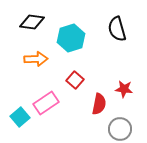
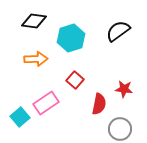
black diamond: moved 2 px right, 1 px up
black semicircle: moved 1 px right, 2 px down; rotated 70 degrees clockwise
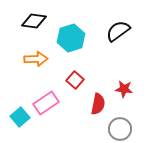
red semicircle: moved 1 px left
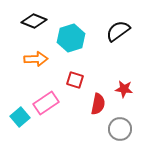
black diamond: rotated 15 degrees clockwise
red square: rotated 24 degrees counterclockwise
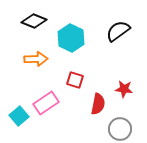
cyan hexagon: rotated 16 degrees counterclockwise
cyan square: moved 1 px left, 1 px up
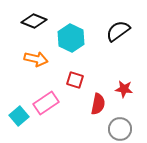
orange arrow: rotated 15 degrees clockwise
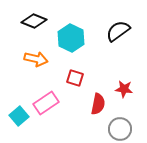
red square: moved 2 px up
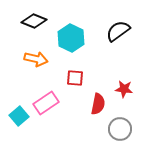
red square: rotated 12 degrees counterclockwise
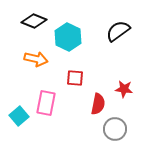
cyan hexagon: moved 3 px left, 1 px up
pink rectangle: rotated 45 degrees counterclockwise
gray circle: moved 5 px left
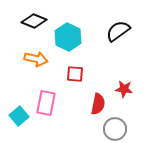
red square: moved 4 px up
